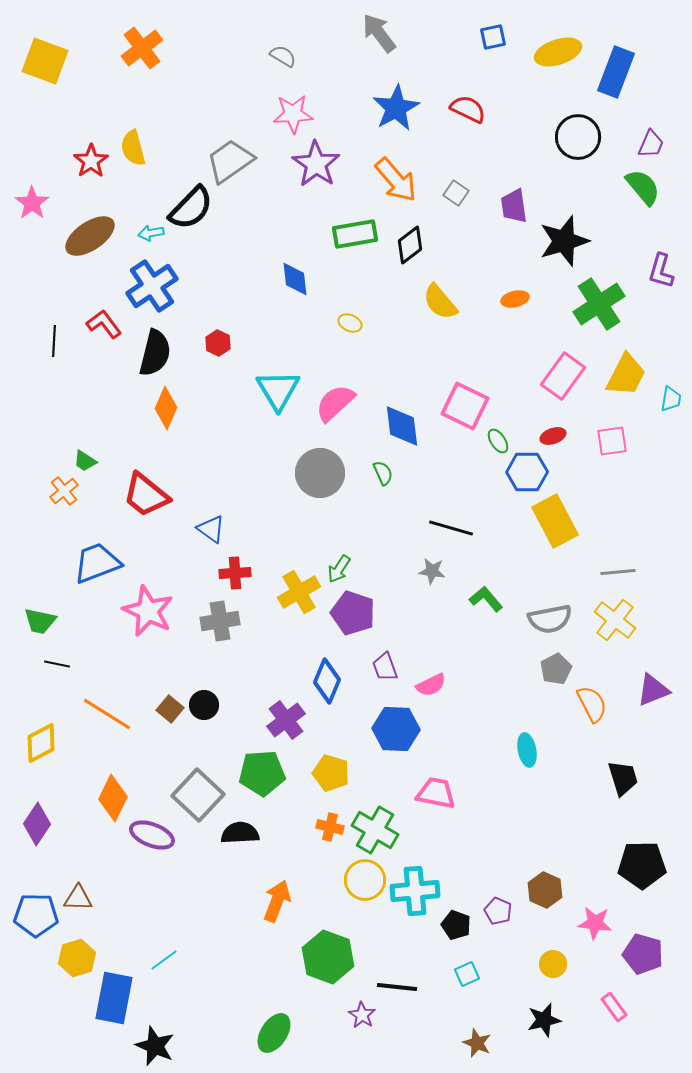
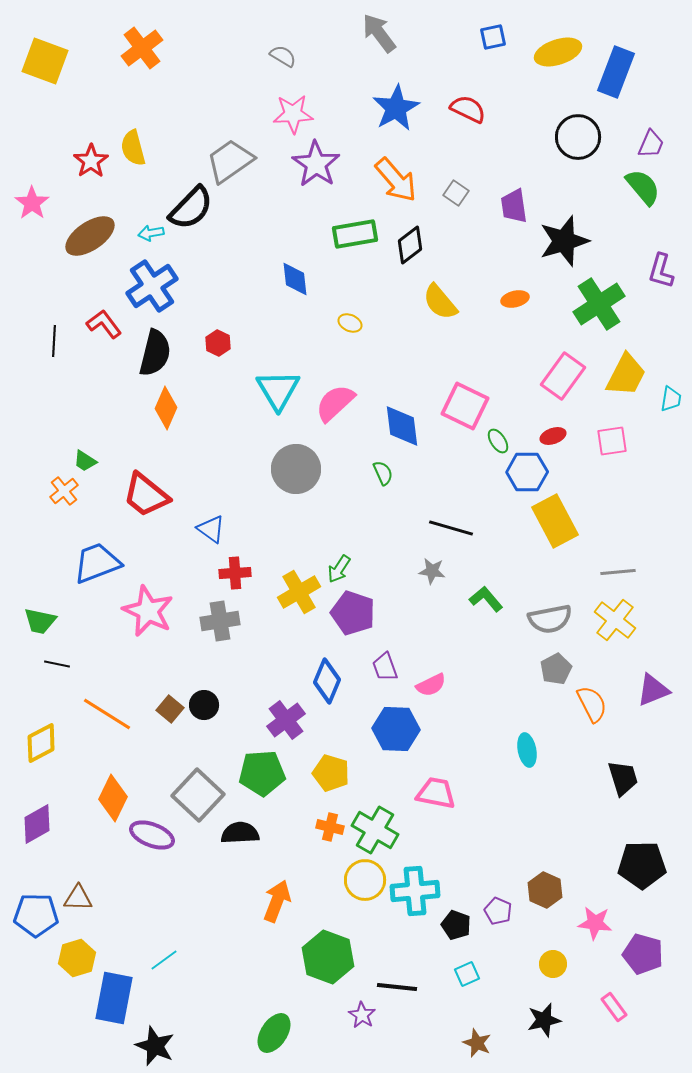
gray circle at (320, 473): moved 24 px left, 4 px up
purple diamond at (37, 824): rotated 27 degrees clockwise
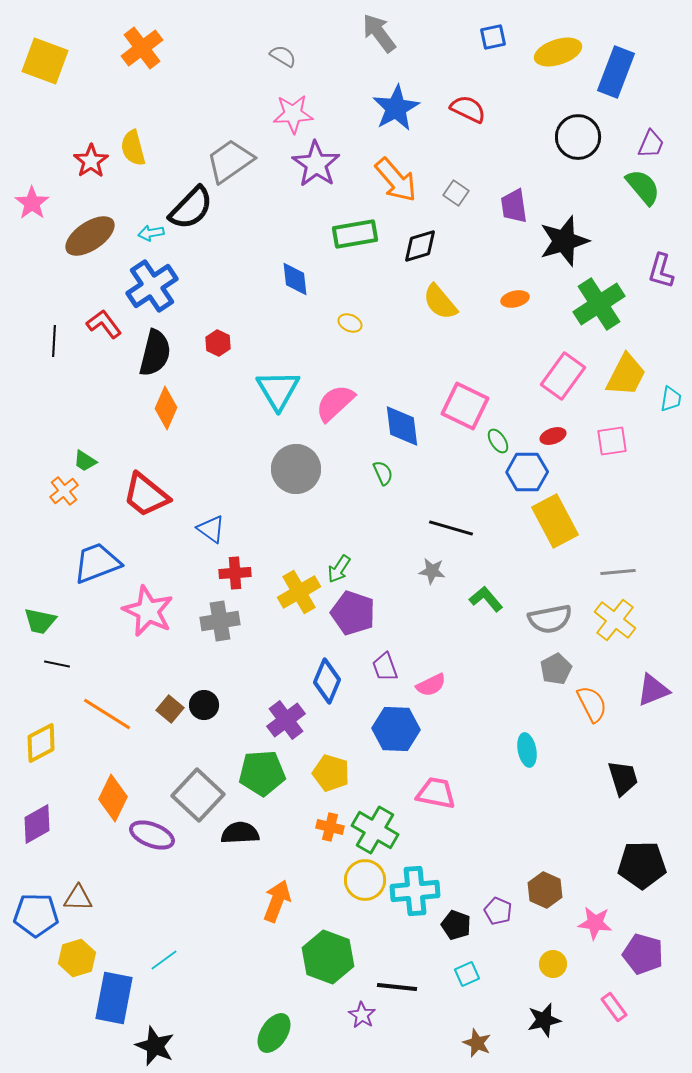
black diamond at (410, 245): moved 10 px right, 1 px down; rotated 21 degrees clockwise
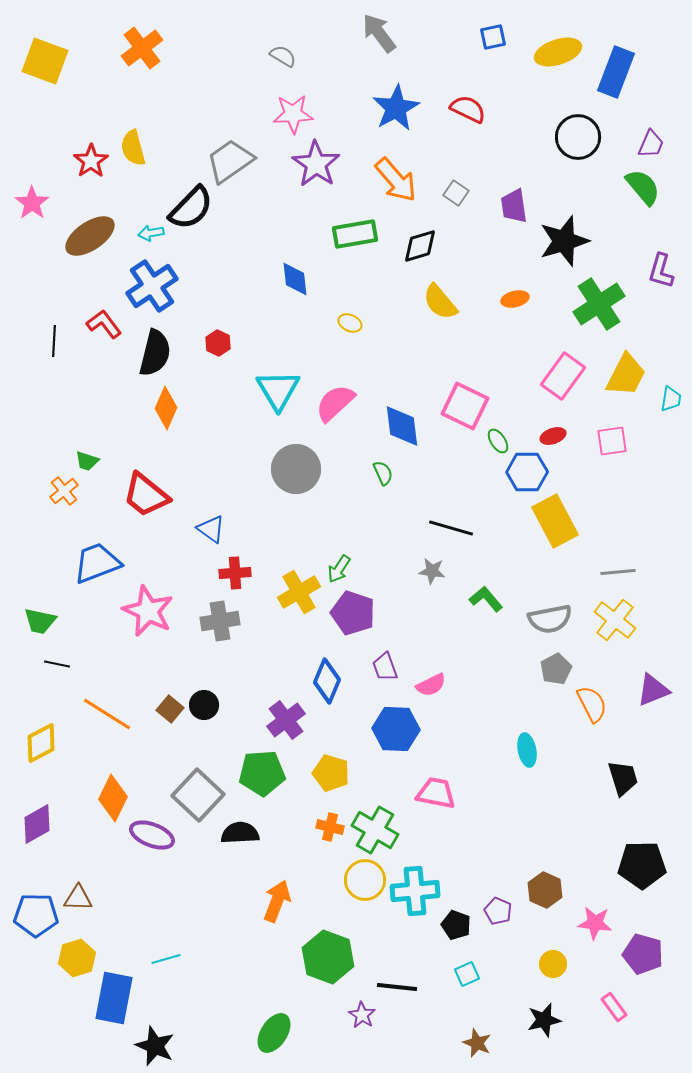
green trapezoid at (85, 461): moved 2 px right; rotated 15 degrees counterclockwise
cyan line at (164, 960): moved 2 px right, 1 px up; rotated 20 degrees clockwise
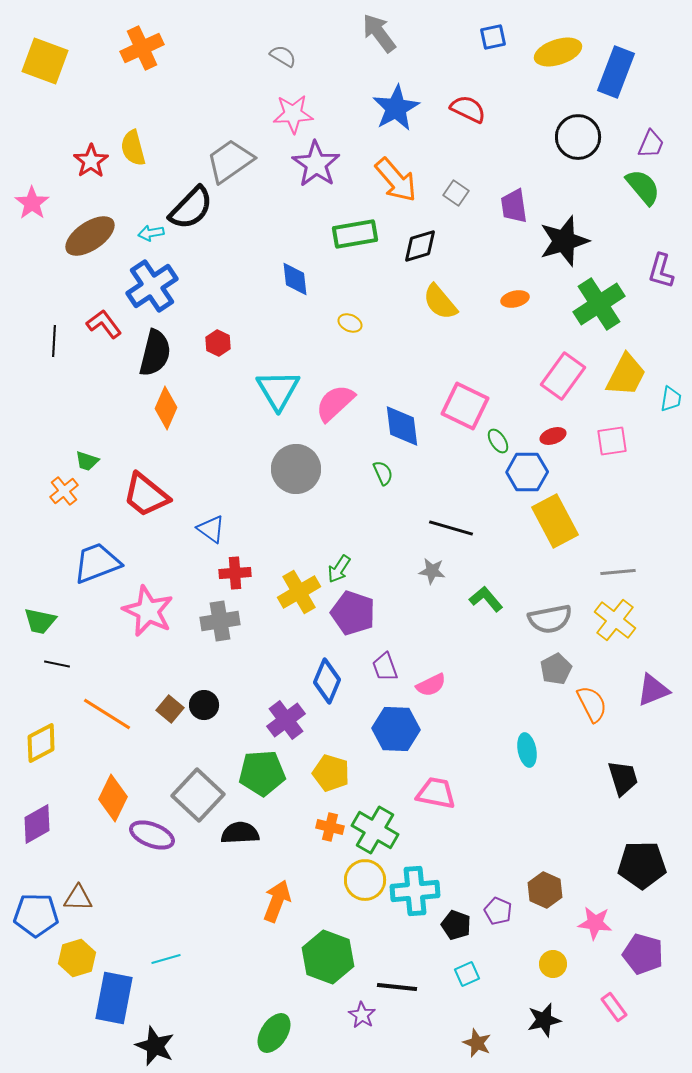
orange cross at (142, 48): rotated 12 degrees clockwise
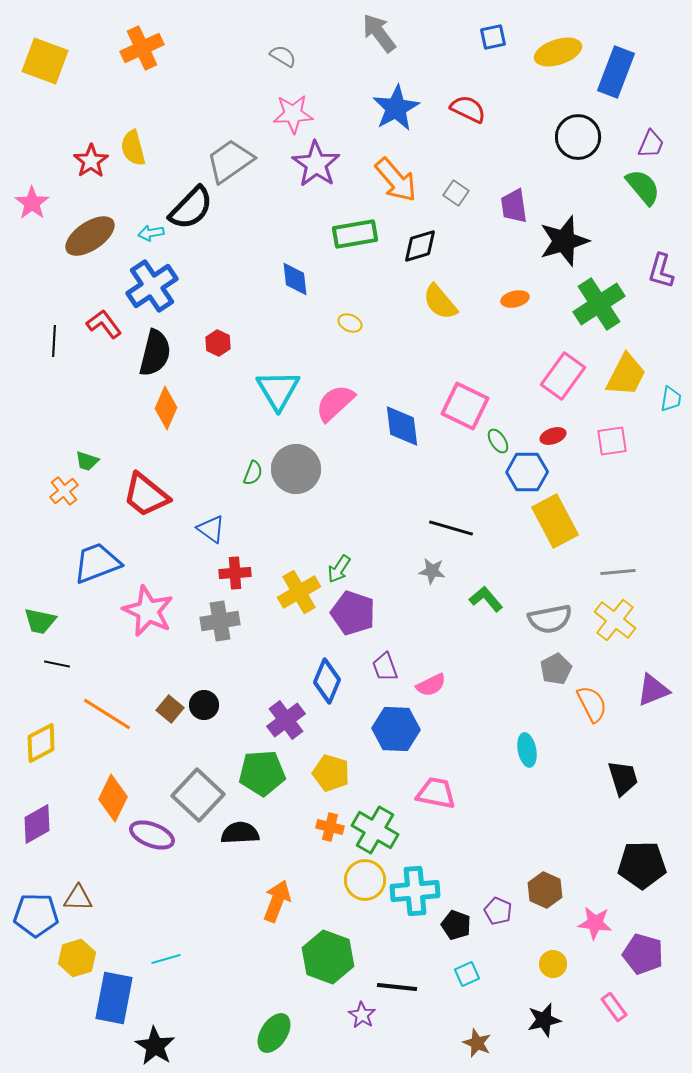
green semicircle at (383, 473): moved 130 px left; rotated 45 degrees clockwise
black star at (155, 1046): rotated 9 degrees clockwise
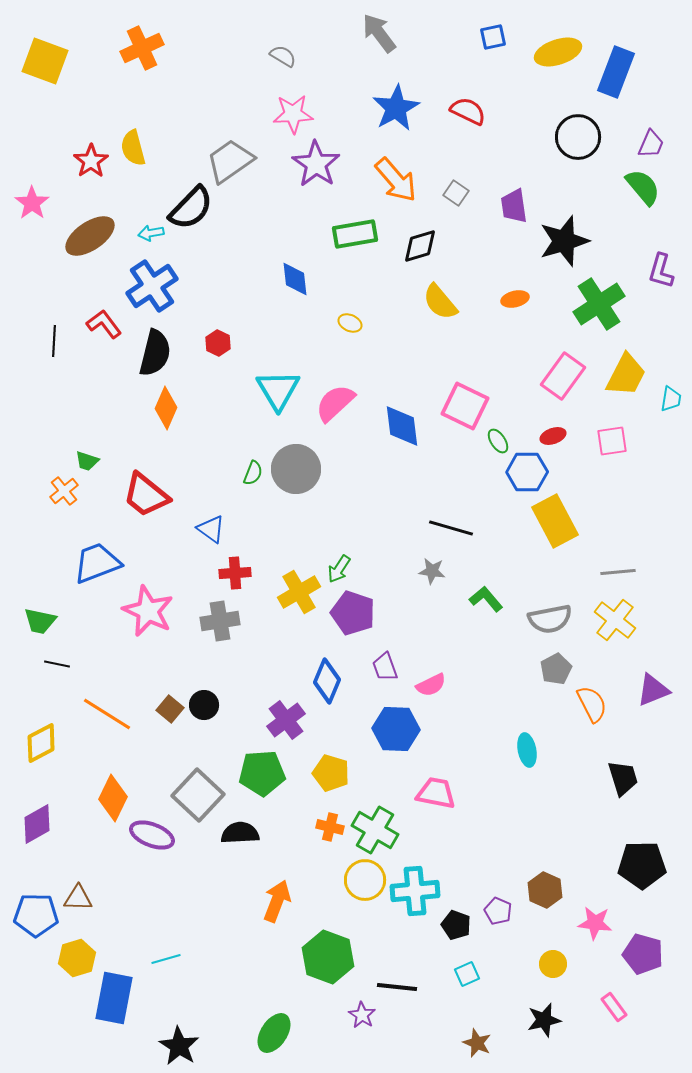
red semicircle at (468, 109): moved 2 px down
black star at (155, 1046): moved 24 px right
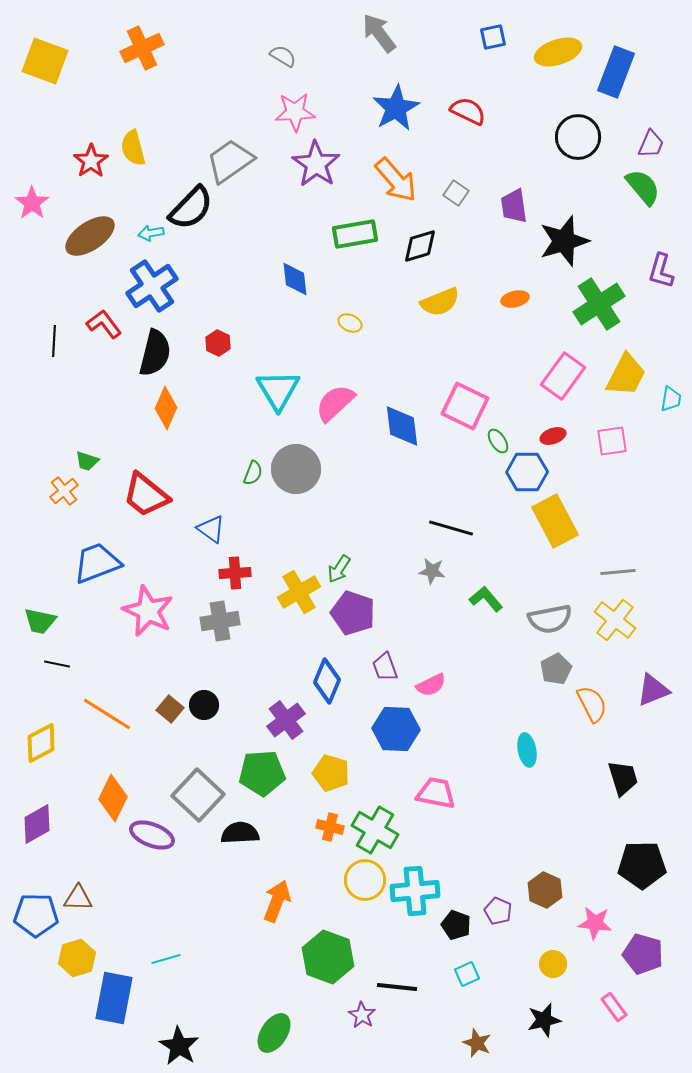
pink star at (293, 114): moved 2 px right, 2 px up
yellow semicircle at (440, 302): rotated 72 degrees counterclockwise
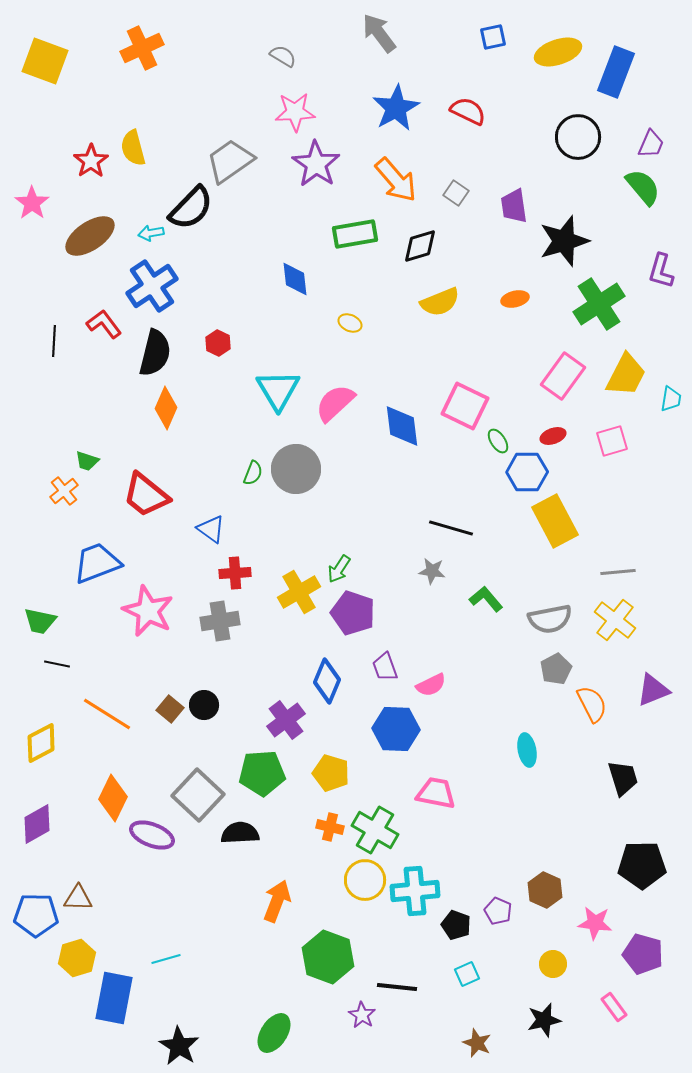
pink square at (612, 441): rotated 8 degrees counterclockwise
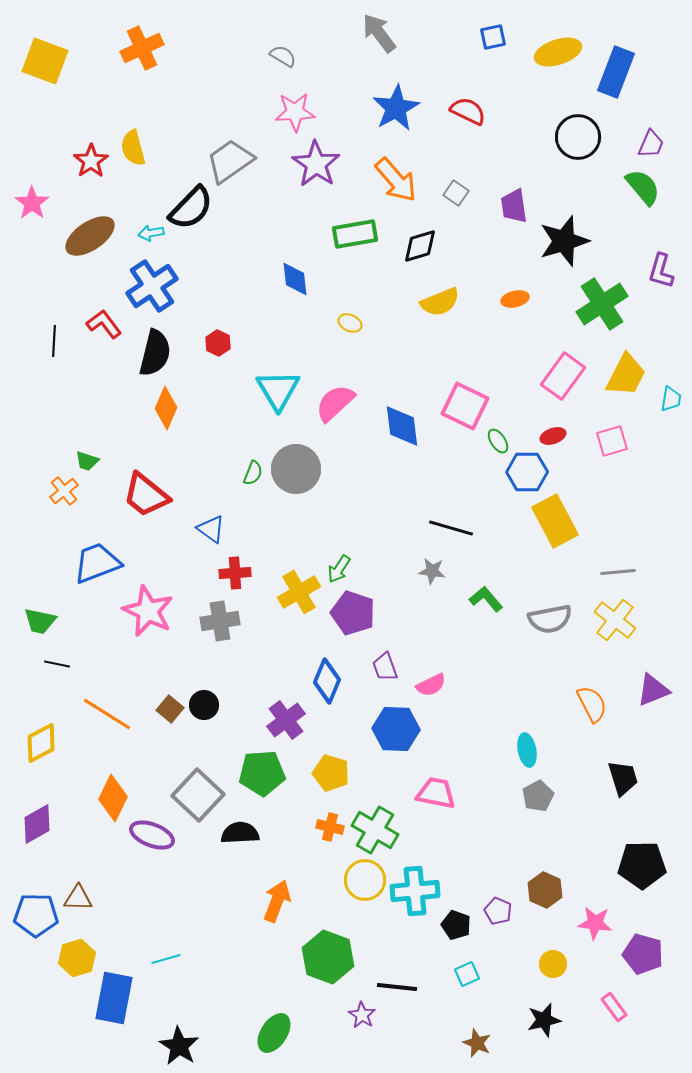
green cross at (599, 304): moved 3 px right
gray pentagon at (556, 669): moved 18 px left, 127 px down
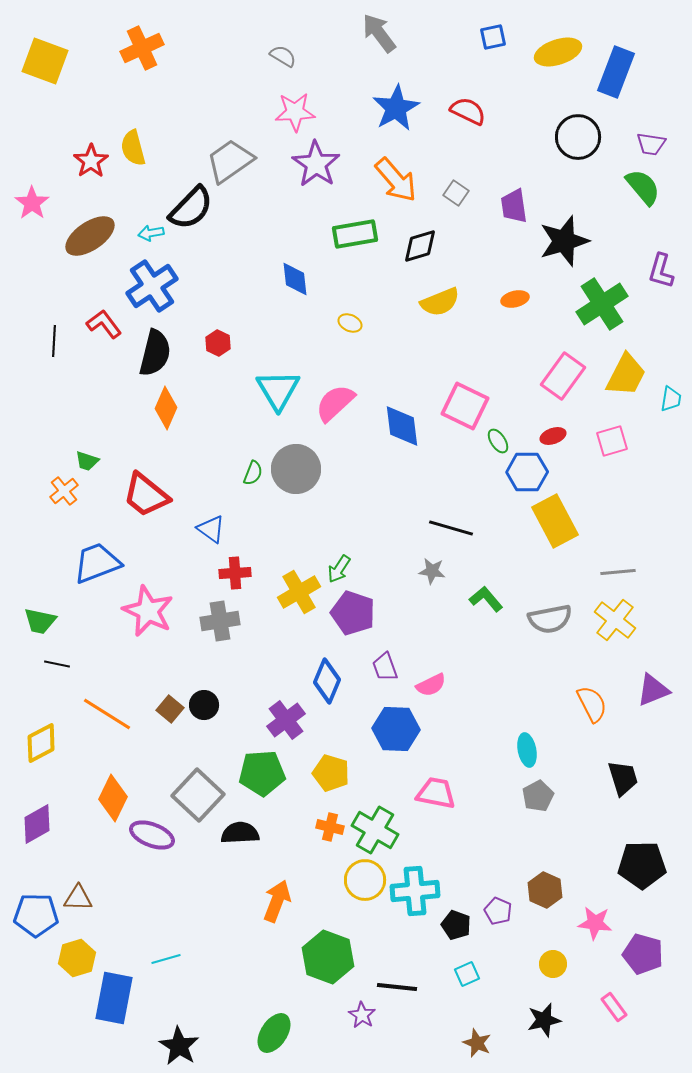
purple trapezoid at (651, 144): rotated 76 degrees clockwise
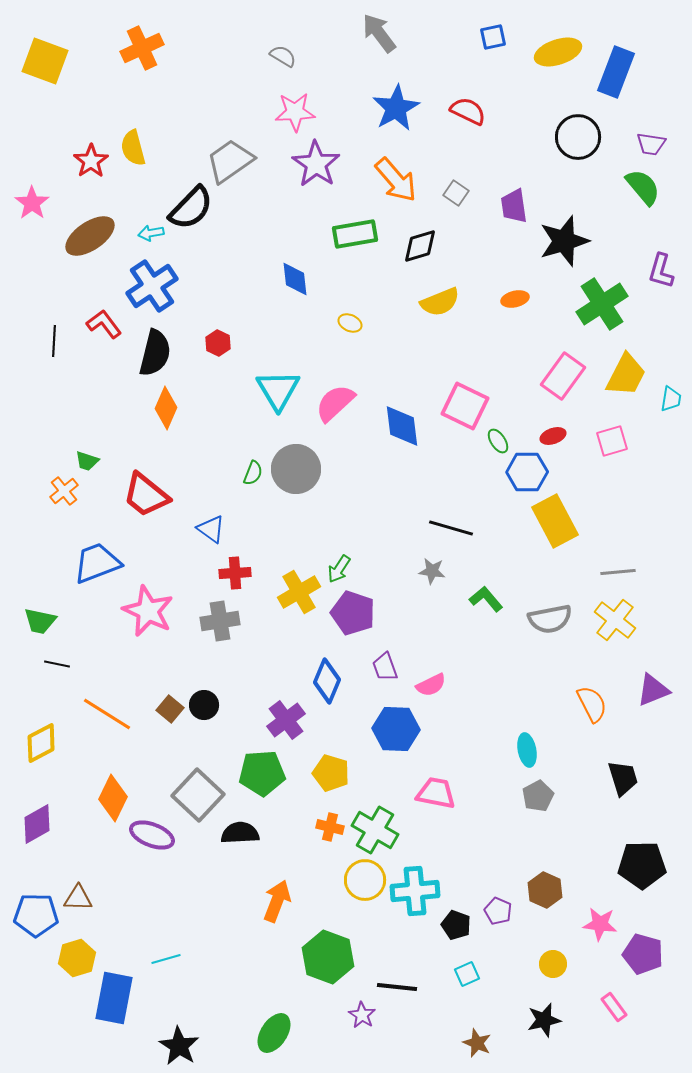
pink star at (595, 923): moved 5 px right, 1 px down
